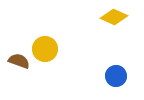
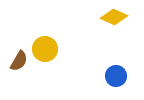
brown semicircle: rotated 100 degrees clockwise
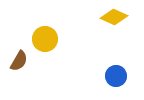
yellow circle: moved 10 px up
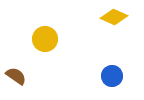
brown semicircle: moved 3 px left, 15 px down; rotated 85 degrees counterclockwise
blue circle: moved 4 px left
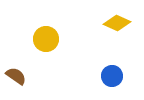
yellow diamond: moved 3 px right, 6 px down
yellow circle: moved 1 px right
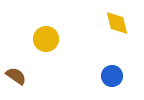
yellow diamond: rotated 52 degrees clockwise
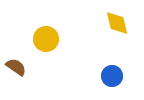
brown semicircle: moved 9 px up
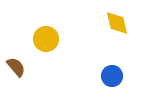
brown semicircle: rotated 15 degrees clockwise
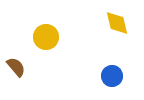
yellow circle: moved 2 px up
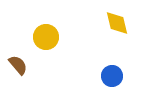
brown semicircle: moved 2 px right, 2 px up
